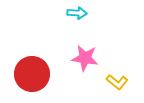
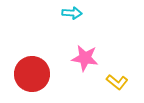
cyan arrow: moved 5 px left
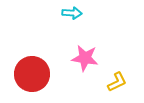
yellow L-shape: rotated 65 degrees counterclockwise
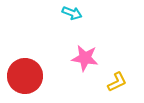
cyan arrow: rotated 18 degrees clockwise
red circle: moved 7 px left, 2 px down
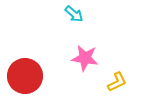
cyan arrow: moved 2 px right, 1 px down; rotated 18 degrees clockwise
